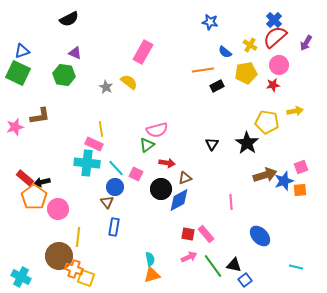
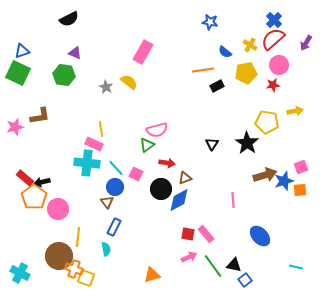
red semicircle at (275, 37): moved 2 px left, 2 px down
pink line at (231, 202): moved 2 px right, 2 px up
blue rectangle at (114, 227): rotated 18 degrees clockwise
cyan semicircle at (150, 259): moved 44 px left, 10 px up
cyan cross at (21, 277): moved 1 px left, 4 px up
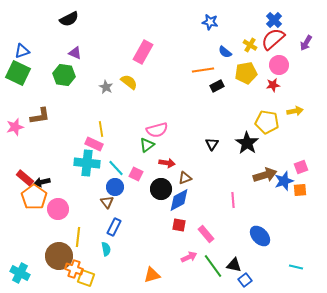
red square at (188, 234): moved 9 px left, 9 px up
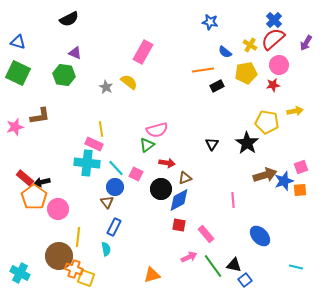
blue triangle at (22, 51): moved 4 px left, 9 px up; rotated 35 degrees clockwise
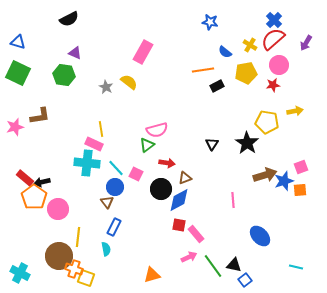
pink rectangle at (206, 234): moved 10 px left
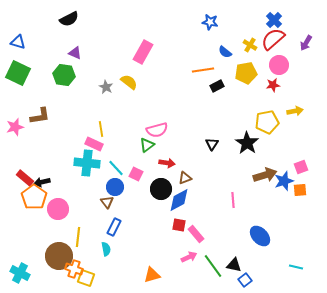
yellow pentagon at (267, 122): rotated 20 degrees counterclockwise
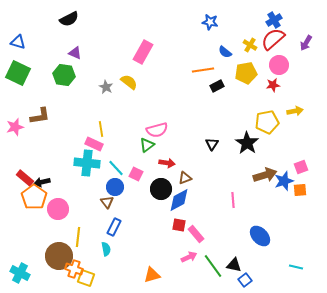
blue cross at (274, 20): rotated 14 degrees clockwise
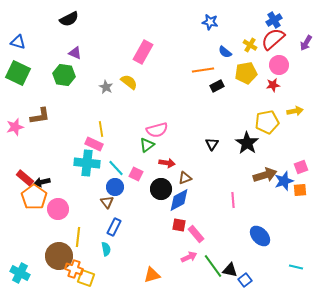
black triangle at (234, 265): moved 4 px left, 5 px down
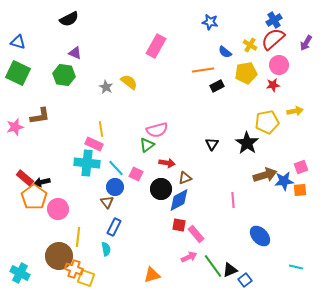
pink rectangle at (143, 52): moved 13 px right, 6 px up
blue star at (284, 181): rotated 12 degrees clockwise
black triangle at (230, 270): rotated 35 degrees counterclockwise
